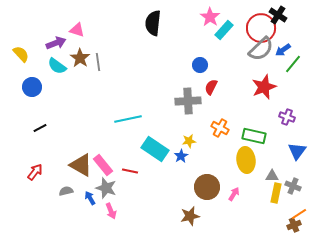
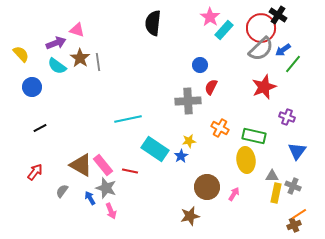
gray semicircle at (66, 191): moved 4 px left; rotated 40 degrees counterclockwise
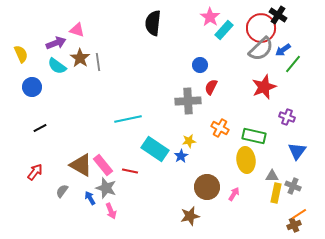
yellow semicircle at (21, 54): rotated 18 degrees clockwise
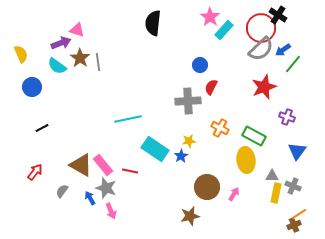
purple arrow at (56, 43): moved 5 px right
black line at (40, 128): moved 2 px right
green rectangle at (254, 136): rotated 15 degrees clockwise
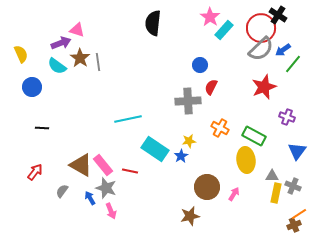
black line at (42, 128): rotated 32 degrees clockwise
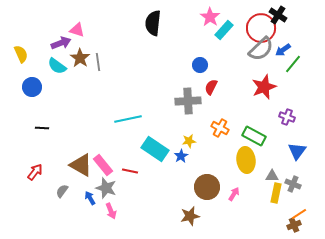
gray cross at (293, 186): moved 2 px up
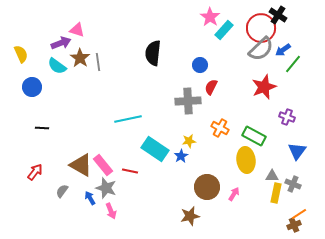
black semicircle at (153, 23): moved 30 px down
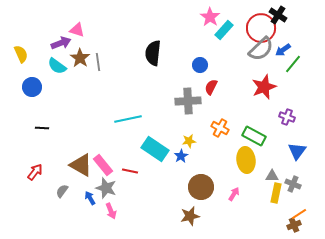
brown circle at (207, 187): moved 6 px left
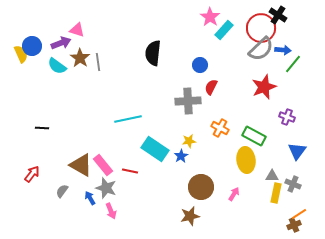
blue arrow at (283, 50): rotated 140 degrees counterclockwise
blue circle at (32, 87): moved 41 px up
red arrow at (35, 172): moved 3 px left, 2 px down
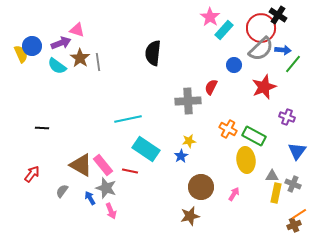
blue circle at (200, 65): moved 34 px right
orange cross at (220, 128): moved 8 px right, 1 px down
cyan rectangle at (155, 149): moved 9 px left
